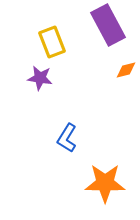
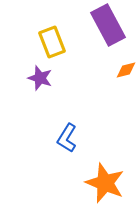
purple star: rotated 10 degrees clockwise
orange star: rotated 21 degrees clockwise
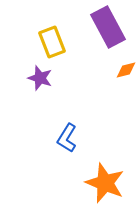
purple rectangle: moved 2 px down
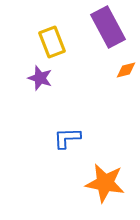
blue L-shape: rotated 56 degrees clockwise
orange star: rotated 12 degrees counterclockwise
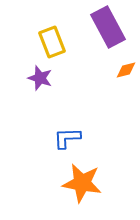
orange star: moved 23 px left
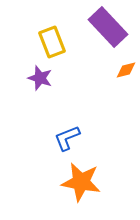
purple rectangle: rotated 15 degrees counterclockwise
blue L-shape: rotated 20 degrees counterclockwise
orange star: moved 1 px left, 1 px up
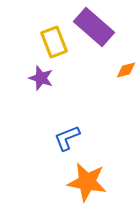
purple rectangle: moved 14 px left; rotated 6 degrees counterclockwise
yellow rectangle: moved 2 px right
purple star: moved 1 px right
orange star: moved 6 px right
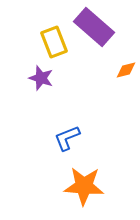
orange star: moved 3 px left, 4 px down; rotated 6 degrees counterclockwise
